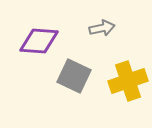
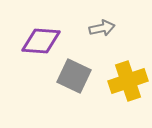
purple diamond: moved 2 px right
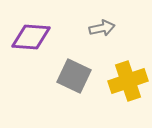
purple diamond: moved 10 px left, 4 px up
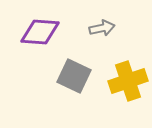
purple diamond: moved 9 px right, 5 px up
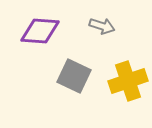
gray arrow: moved 2 px up; rotated 30 degrees clockwise
purple diamond: moved 1 px up
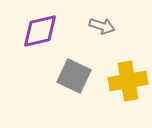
purple diamond: rotated 18 degrees counterclockwise
yellow cross: rotated 9 degrees clockwise
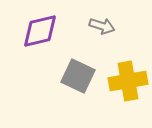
gray square: moved 4 px right
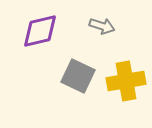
yellow cross: moved 2 px left
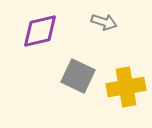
gray arrow: moved 2 px right, 4 px up
yellow cross: moved 6 px down
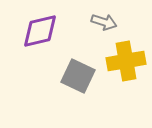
yellow cross: moved 26 px up
